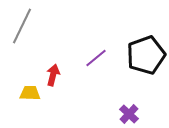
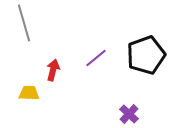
gray line: moved 2 px right, 3 px up; rotated 42 degrees counterclockwise
red arrow: moved 5 px up
yellow trapezoid: moved 1 px left
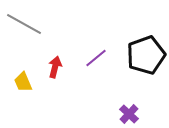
gray line: moved 1 px down; rotated 45 degrees counterclockwise
red arrow: moved 2 px right, 3 px up
yellow trapezoid: moved 6 px left, 11 px up; rotated 115 degrees counterclockwise
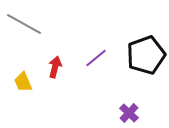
purple cross: moved 1 px up
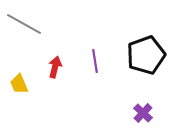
purple line: moved 1 px left, 3 px down; rotated 60 degrees counterclockwise
yellow trapezoid: moved 4 px left, 2 px down
purple cross: moved 14 px right
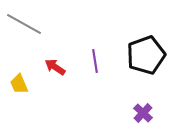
red arrow: rotated 70 degrees counterclockwise
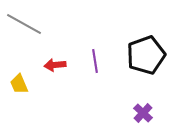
red arrow: moved 2 px up; rotated 40 degrees counterclockwise
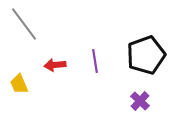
gray line: rotated 24 degrees clockwise
purple cross: moved 3 px left, 12 px up
